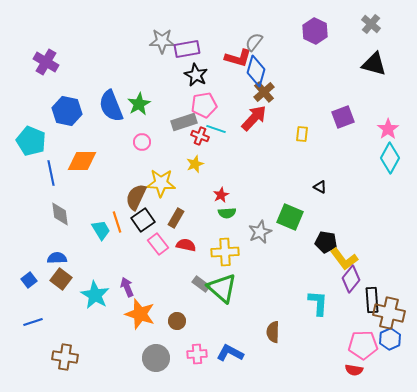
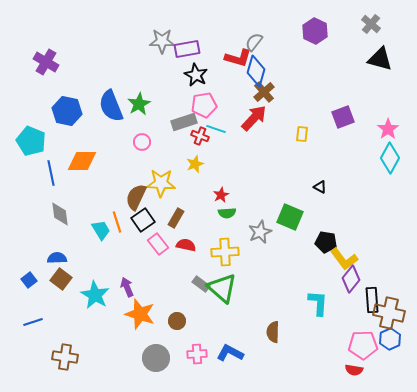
black triangle at (374, 64): moved 6 px right, 5 px up
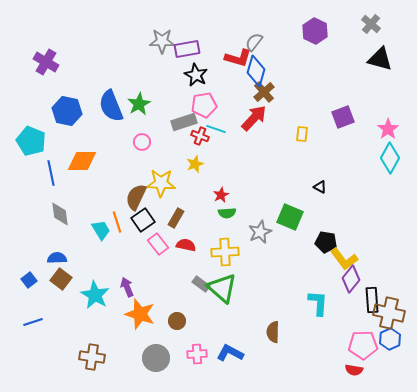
brown cross at (65, 357): moved 27 px right
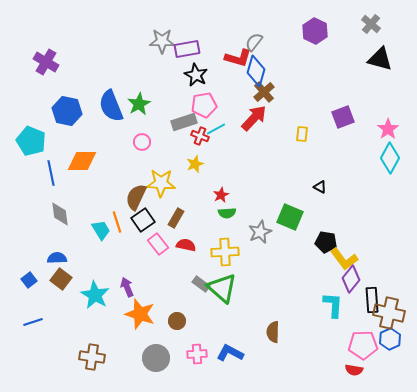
cyan line at (216, 129): rotated 48 degrees counterclockwise
cyan L-shape at (318, 303): moved 15 px right, 2 px down
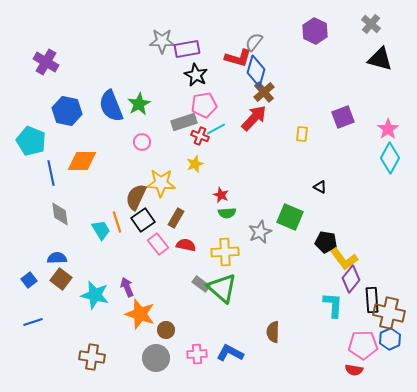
red star at (221, 195): rotated 21 degrees counterclockwise
cyan star at (95, 295): rotated 16 degrees counterclockwise
brown circle at (177, 321): moved 11 px left, 9 px down
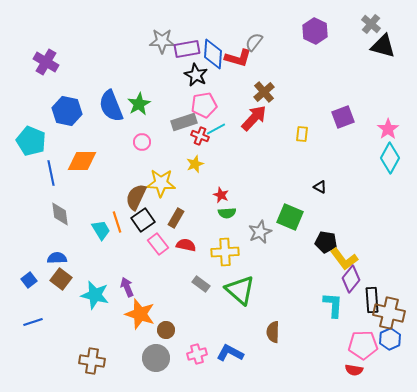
black triangle at (380, 59): moved 3 px right, 13 px up
blue diamond at (256, 71): moved 43 px left, 17 px up; rotated 12 degrees counterclockwise
green triangle at (222, 288): moved 18 px right, 2 px down
pink cross at (197, 354): rotated 12 degrees counterclockwise
brown cross at (92, 357): moved 4 px down
